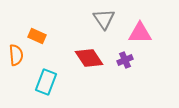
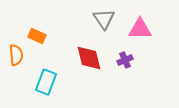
pink triangle: moved 4 px up
red diamond: rotated 20 degrees clockwise
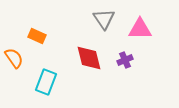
orange semicircle: moved 2 px left, 3 px down; rotated 30 degrees counterclockwise
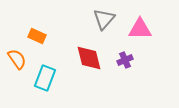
gray triangle: rotated 15 degrees clockwise
orange semicircle: moved 3 px right, 1 px down
cyan rectangle: moved 1 px left, 4 px up
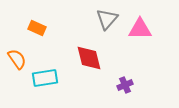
gray triangle: moved 3 px right
orange rectangle: moved 8 px up
purple cross: moved 25 px down
cyan rectangle: rotated 60 degrees clockwise
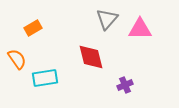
orange rectangle: moved 4 px left; rotated 54 degrees counterclockwise
red diamond: moved 2 px right, 1 px up
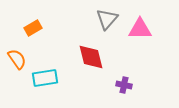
purple cross: moved 1 px left; rotated 35 degrees clockwise
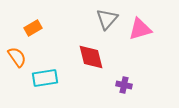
pink triangle: rotated 15 degrees counterclockwise
orange semicircle: moved 2 px up
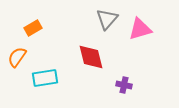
orange semicircle: rotated 110 degrees counterclockwise
